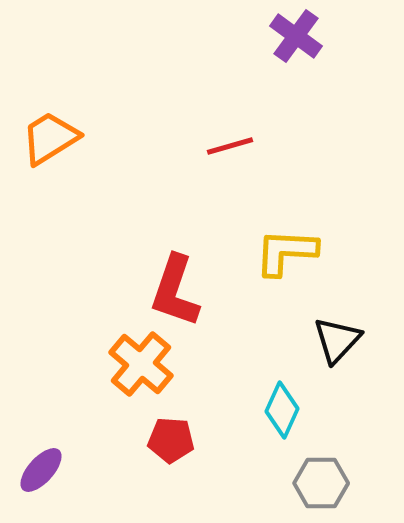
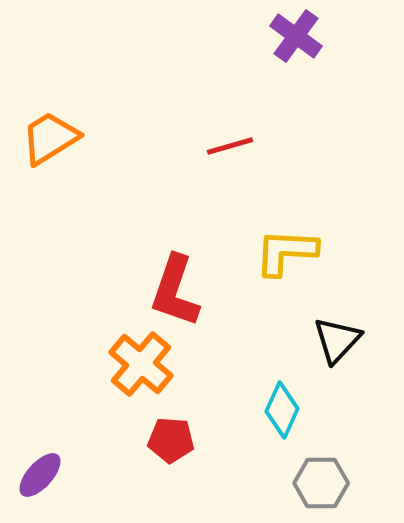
purple ellipse: moved 1 px left, 5 px down
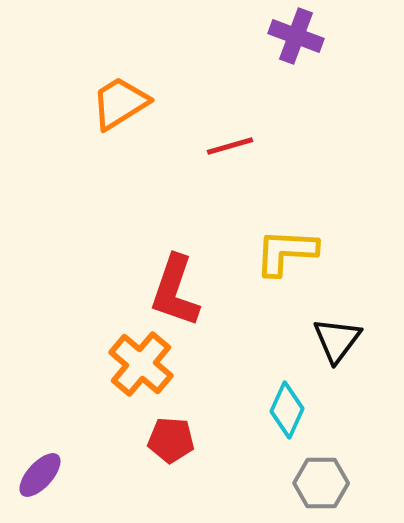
purple cross: rotated 16 degrees counterclockwise
orange trapezoid: moved 70 px right, 35 px up
black triangle: rotated 6 degrees counterclockwise
cyan diamond: moved 5 px right
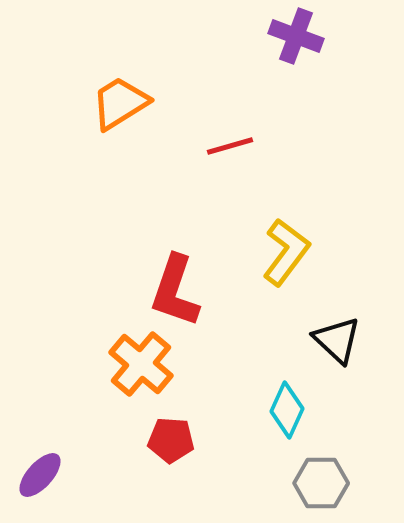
yellow L-shape: rotated 124 degrees clockwise
black triangle: rotated 24 degrees counterclockwise
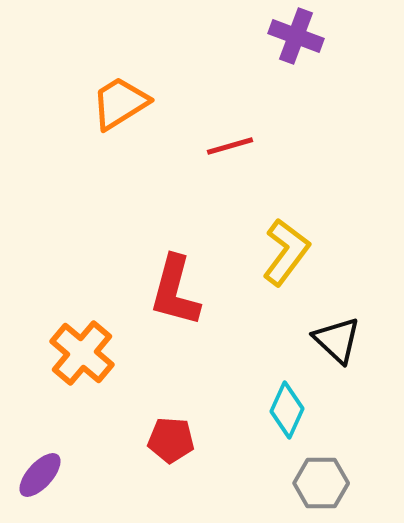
red L-shape: rotated 4 degrees counterclockwise
orange cross: moved 59 px left, 11 px up
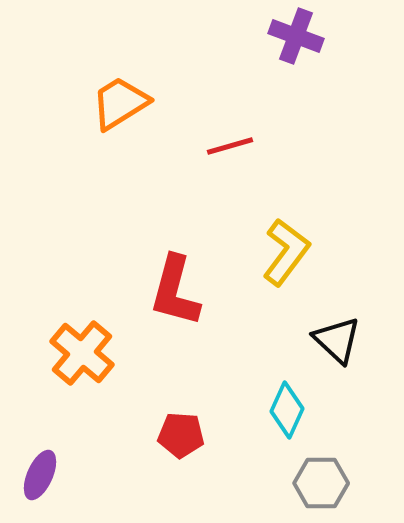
red pentagon: moved 10 px right, 5 px up
purple ellipse: rotated 18 degrees counterclockwise
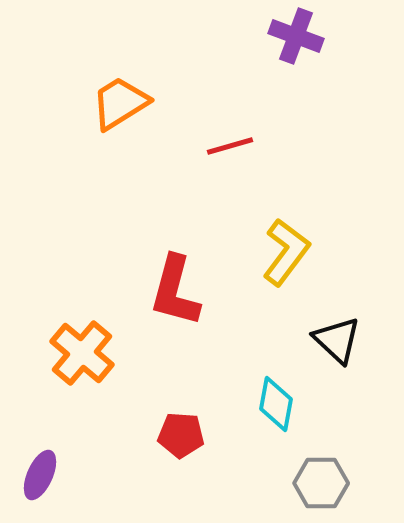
cyan diamond: moved 11 px left, 6 px up; rotated 14 degrees counterclockwise
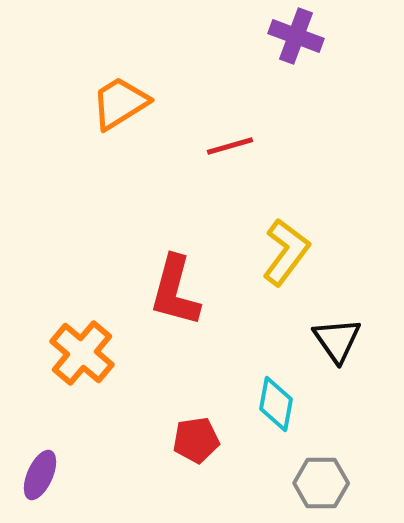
black triangle: rotated 12 degrees clockwise
red pentagon: moved 15 px right, 5 px down; rotated 12 degrees counterclockwise
